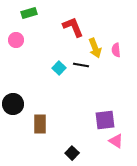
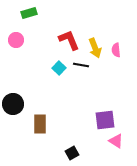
red L-shape: moved 4 px left, 13 px down
black square: rotated 16 degrees clockwise
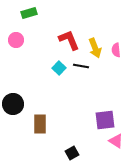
black line: moved 1 px down
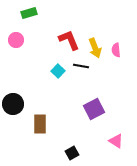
cyan square: moved 1 px left, 3 px down
purple square: moved 11 px left, 11 px up; rotated 20 degrees counterclockwise
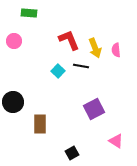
green rectangle: rotated 21 degrees clockwise
pink circle: moved 2 px left, 1 px down
black circle: moved 2 px up
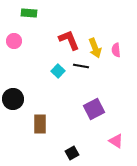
black circle: moved 3 px up
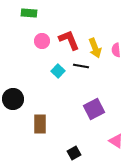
pink circle: moved 28 px right
black square: moved 2 px right
